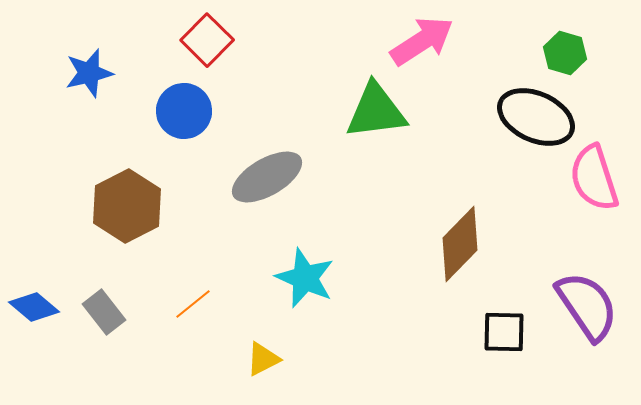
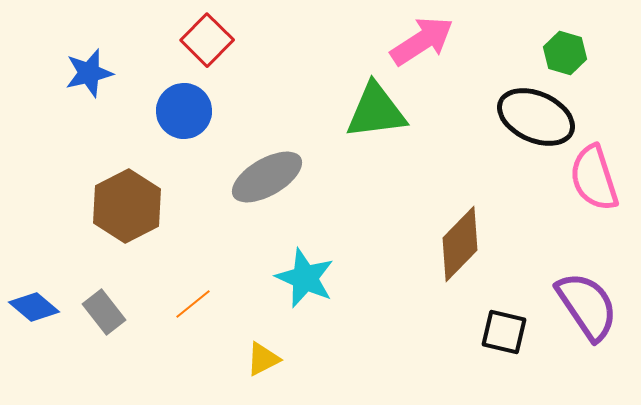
black square: rotated 12 degrees clockwise
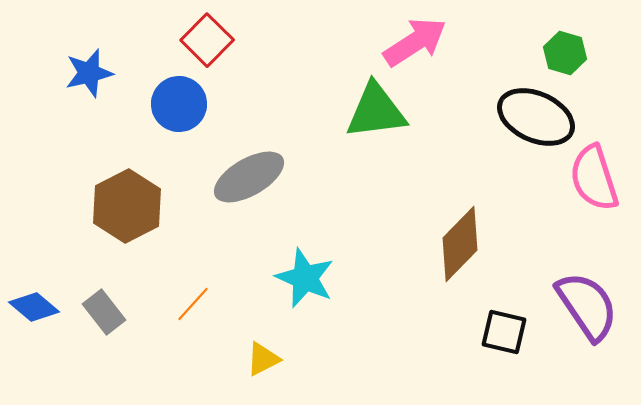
pink arrow: moved 7 px left, 1 px down
blue circle: moved 5 px left, 7 px up
gray ellipse: moved 18 px left
orange line: rotated 9 degrees counterclockwise
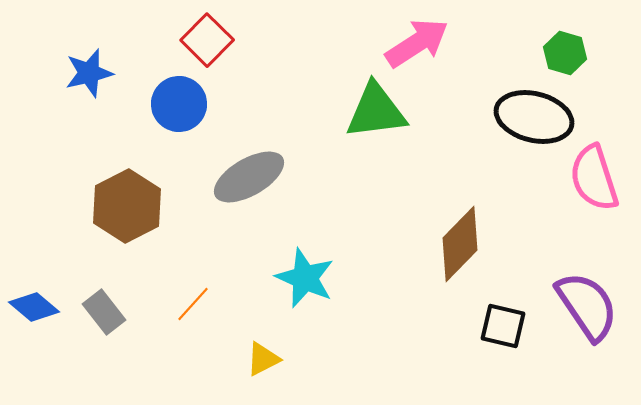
pink arrow: moved 2 px right, 1 px down
black ellipse: moved 2 px left; rotated 10 degrees counterclockwise
black square: moved 1 px left, 6 px up
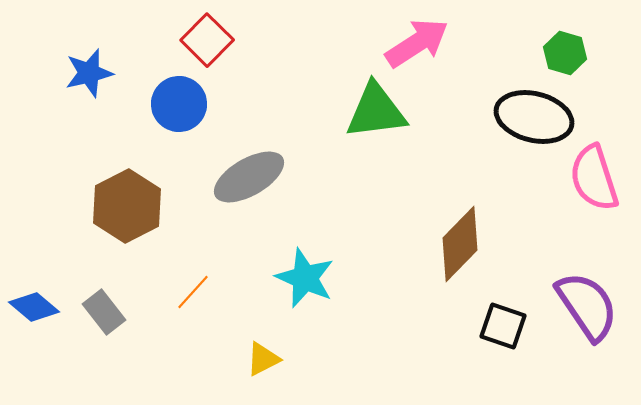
orange line: moved 12 px up
black square: rotated 6 degrees clockwise
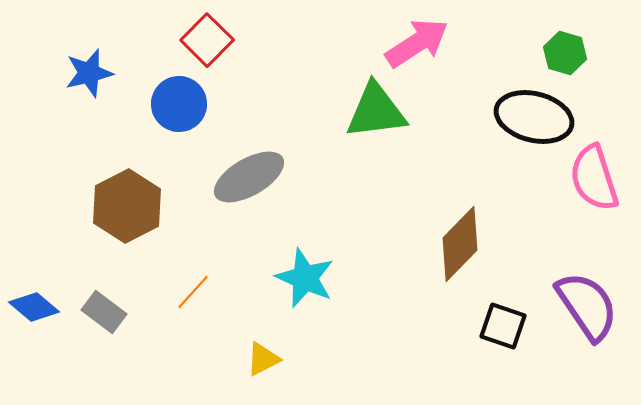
gray rectangle: rotated 15 degrees counterclockwise
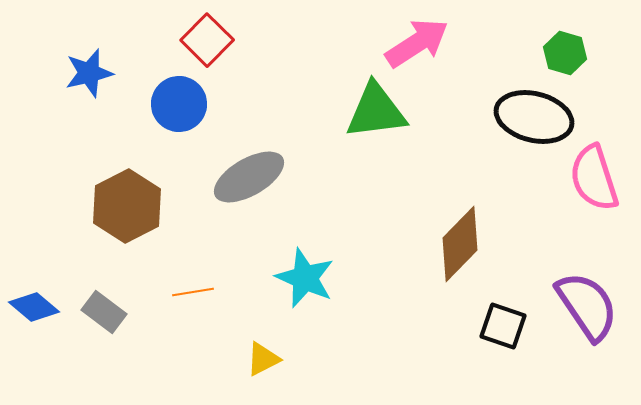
orange line: rotated 39 degrees clockwise
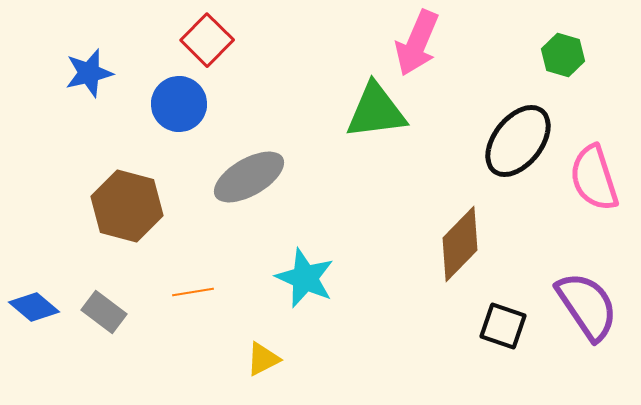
pink arrow: rotated 146 degrees clockwise
green hexagon: moved 2 px left, 2 px down
black ellipse: moved 16 px left, 24 px down; rotated 66 degrees counterclockwise
brown hexagon: rotated 18 degrees counterclockwise
